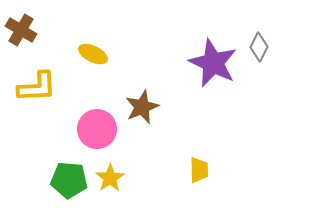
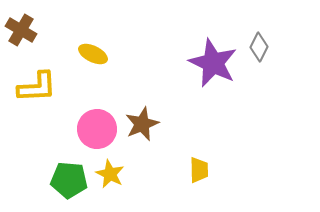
brown star: moved 17 px down
yellow star: moved 4 px up; rotated 12 degrees counterclockwise
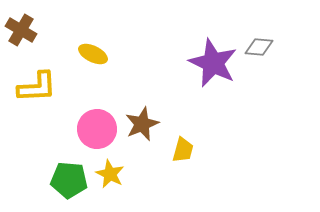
gray diamond: rotated 68 degrees clockwise
yellow trapezoid: moved 16 px left, 20 px up; rotated 16 degrees clockwise
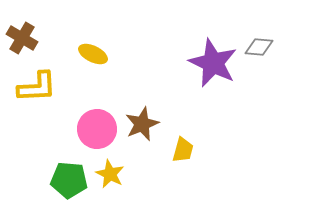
brown cross: moved 1 px right, 8 px down
